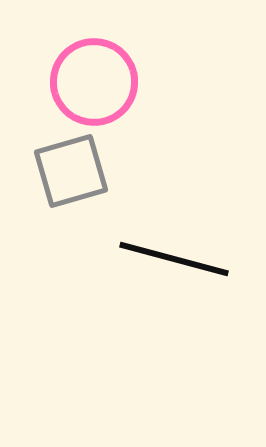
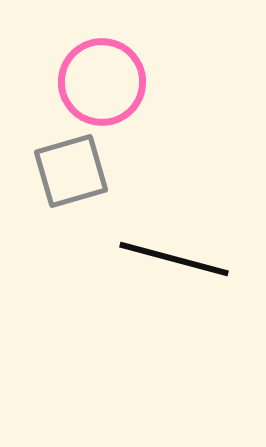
pink circle: moved 8 px right
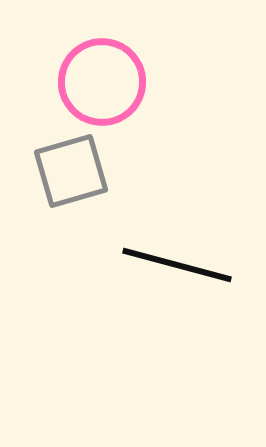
black line: moved 3 px right, 6 px down
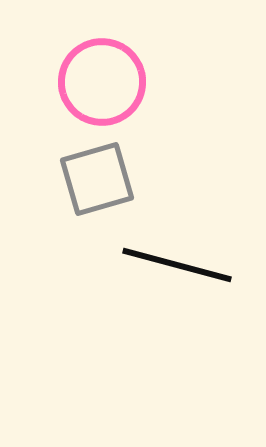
gray square: moved 26 px right, 8 px down
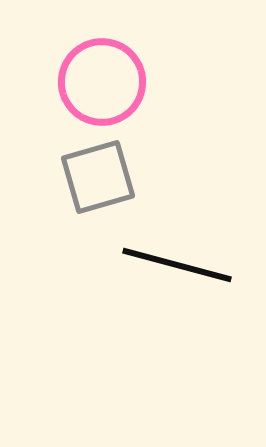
gray square: moved 1 px right, 2 px up
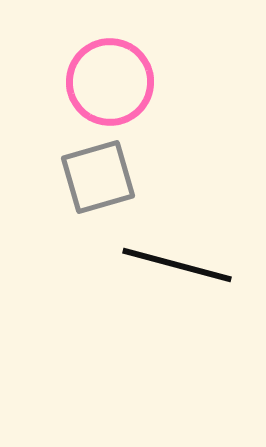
pink circle: moved 8 px right
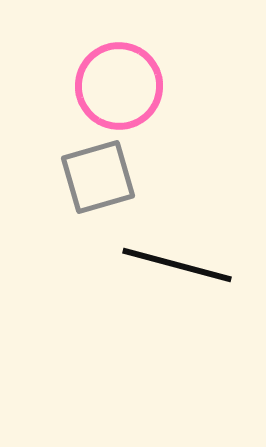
pink circle: moved 9 px right, 4 px down
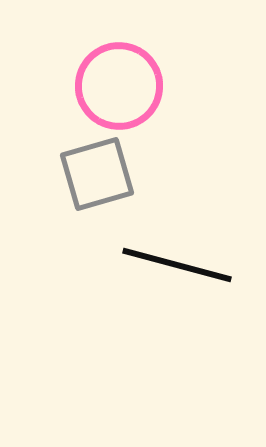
gray square: moved 1 px left, 3 px up
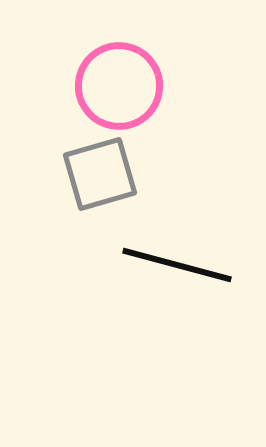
gray square: moved 3 px right
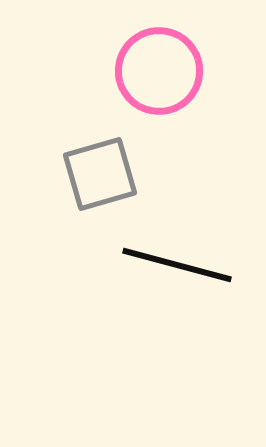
pink circle: moved 40 px right, 15 px up
